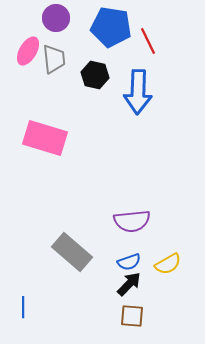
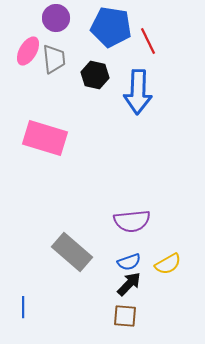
brown square: moved 7 px left
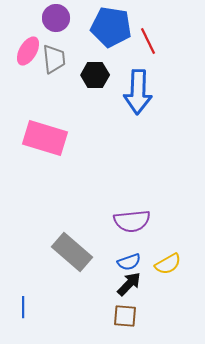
black hexagon: rotated 12 degrees counterclockwise
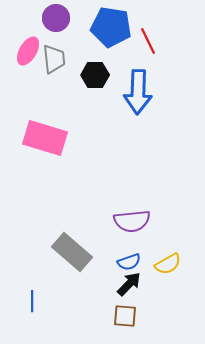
blue line: moved 9 px right, 6 px up
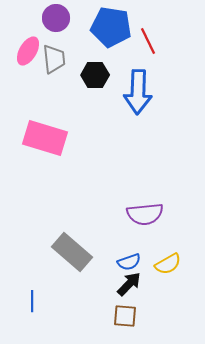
purple semicircle: moved 13 px right, 7 px up
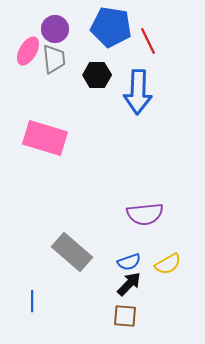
purple circle: moved 1 px left, 11 px down
black hexagon: moved 2 px right
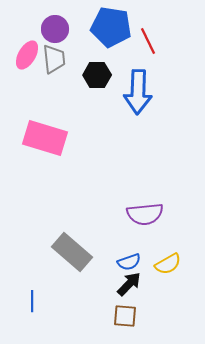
pink ellipse: moved 1 px left, 4 px down
